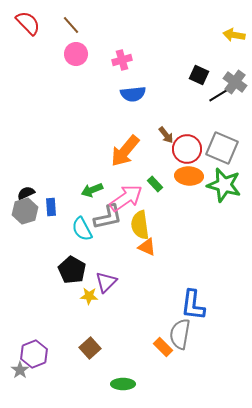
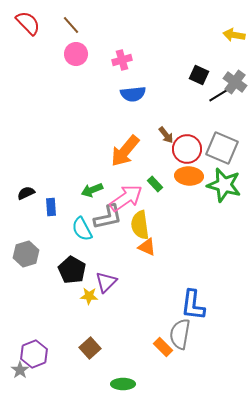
gray hexagon: moved 1 px right, 43 px down
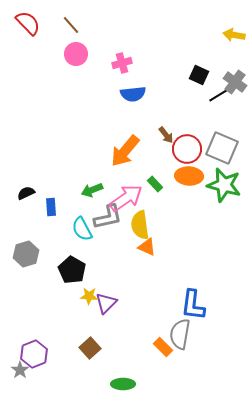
pink cross: moved 3 px down
purple triangle: moved 21 px down
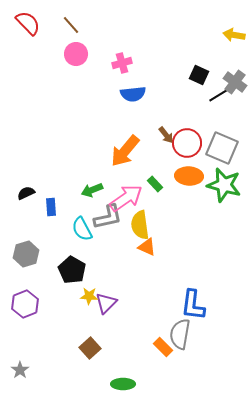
red circle: moved 6 px up
purple hexagon: moved 9 px left, 50 px up
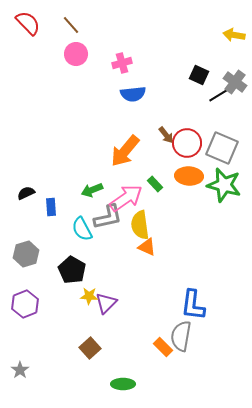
gray semicircle: moved 1 px right, 2 px down
